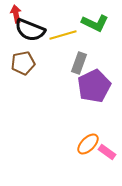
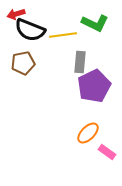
red arrow: rotated 96 degrees counterclockwise
yellow line: rotated 8 degrees clockwise
gray rectangle: moved 1 px right, 1 px up; rotated 15 degrees counterclockwise
orange ellipse: moved 11 px up
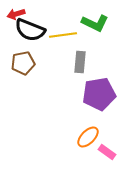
purple pentagon: moved 5 px right, 8 px down; rotated 16 degrees clockwise
orange ellipse: moved 4 px down
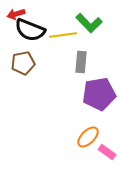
green L-shape: moved 6 px left; rotated 20 degrees clockwise
gray rectangle: moved 1 px right
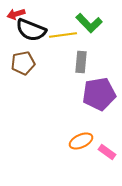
black semicircle: moved 1 px right
orange ellipse: moved 7 px left, 4 px down; rotated 20 degrees clockwise
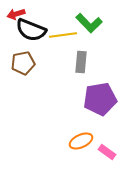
purple pentagon: moved 1 px right, 5 px down
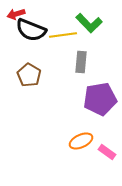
brown pentagon: moved 6 px right, 12 px down; rotated 30 degrees counterclockwise
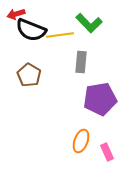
yellow line: moved 3 px left
orange ellipse: rotated 45 degrees counterclockwise
pink rectangle: rotated 30 degrees clockwise
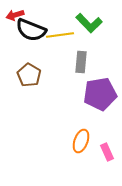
red arrow: moved 1 px left, 1 px down
purple pentagon: moved 5 px up
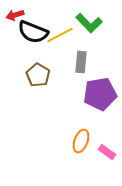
black semicircle: moved 2 px right, 2 px down
yellow line: rotated 20 degrees counterclockwise
brown pentagon: moved 9 px right
pink rectangle: rotated 30 degrees counterclockwise
